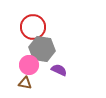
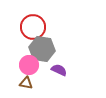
brown triangle: moved 1 px right
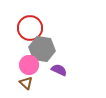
red circle: moved 3 px left, 1 px down
brown triangle: rotated 32 degrees clockwise
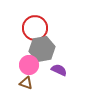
red circle: moved 5 px right
gray hexagon: rotated 20 degrees counterclockwise
brown triangle: rotated 24 degrees counterclockwise
